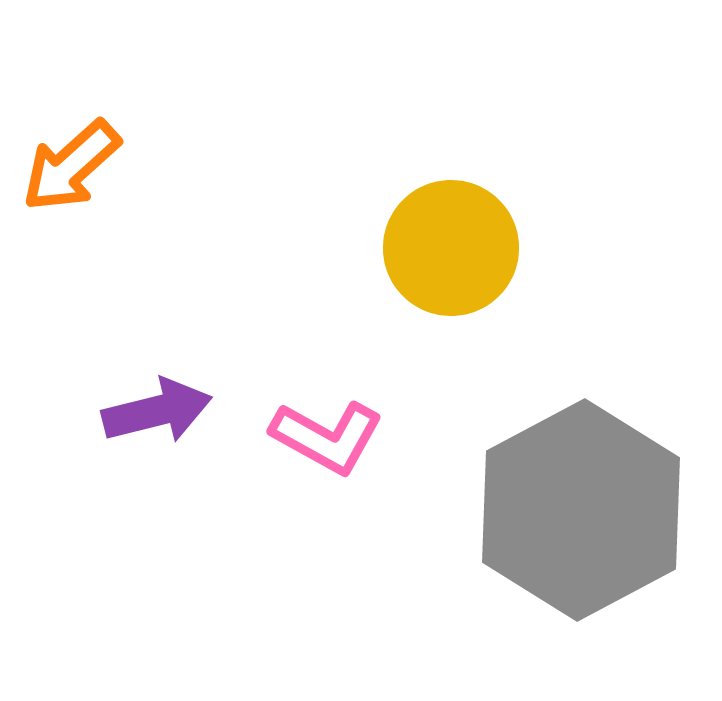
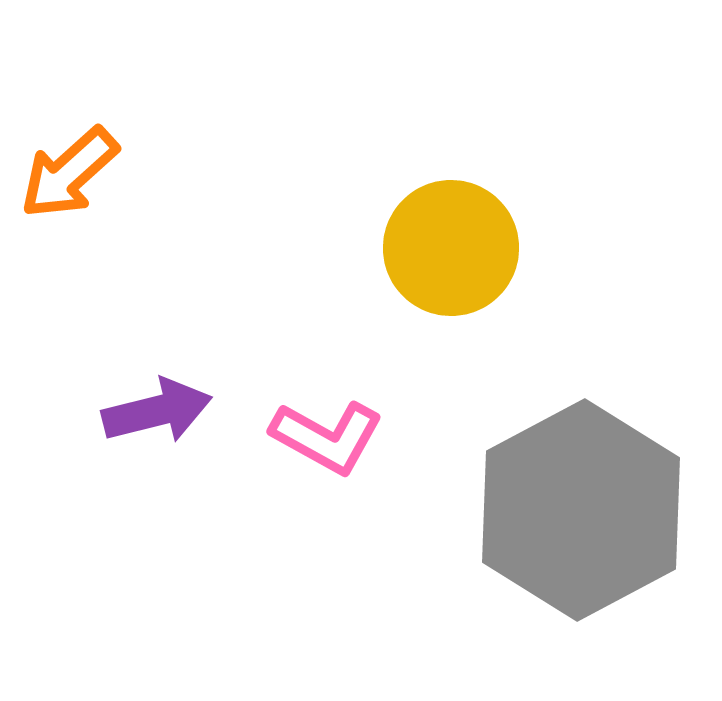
orange arrow: moved 2 px left, 7 px down
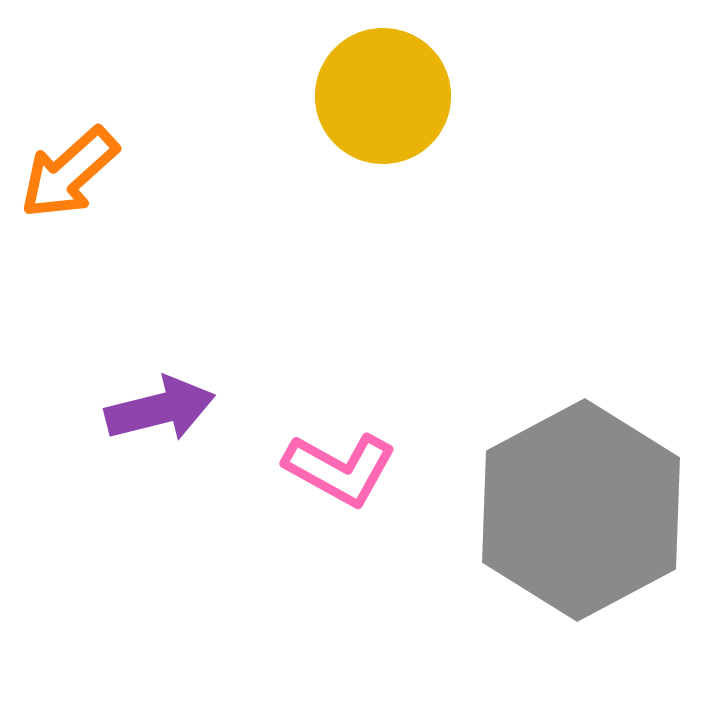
yellow circle: moved 68 px left, 152 px up
purple arrow: moved 3 px right, 2 px up
pink L-shape: moved 13 px right, 32 px down
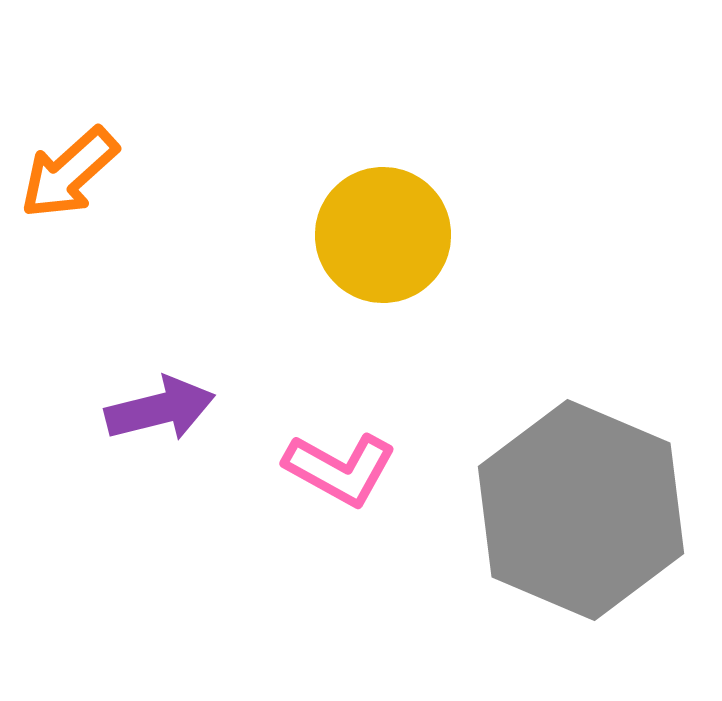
yellow circle: moved 139 px down
gray hexagon: rotated 9 degrees counterclockwise
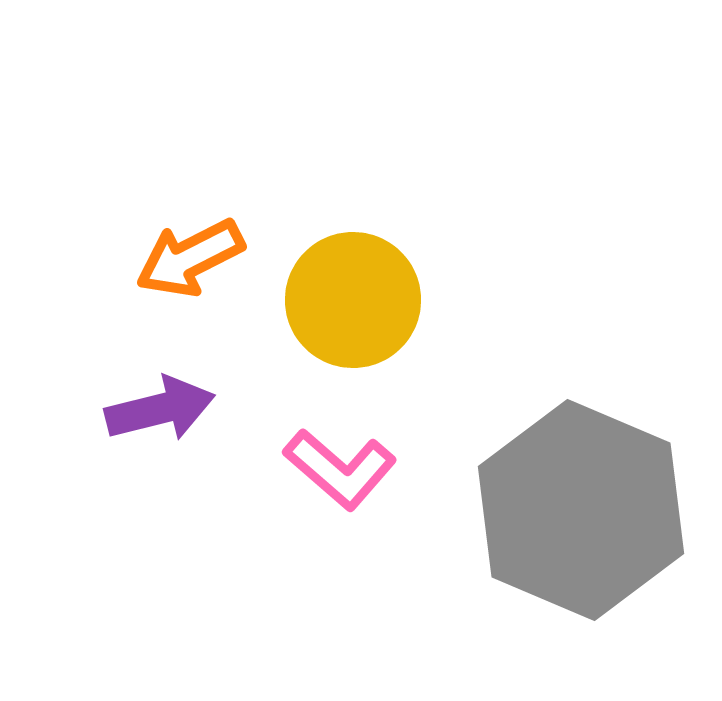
orange arrow: moved 121 px right, 85 px down; rotated 15 degrees clockwise
yellow circle: moved 30 px left, 65 px down
pink L-shape: rotated 12 degrees clockwise
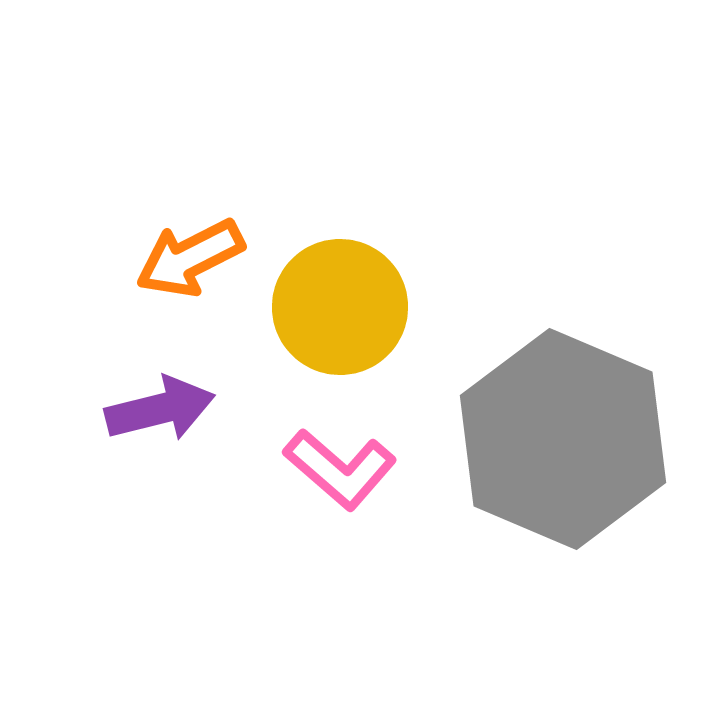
yellow circle: moved 13 px left, 7 px down
gray hexagon: moved 18 px left, 71 px up
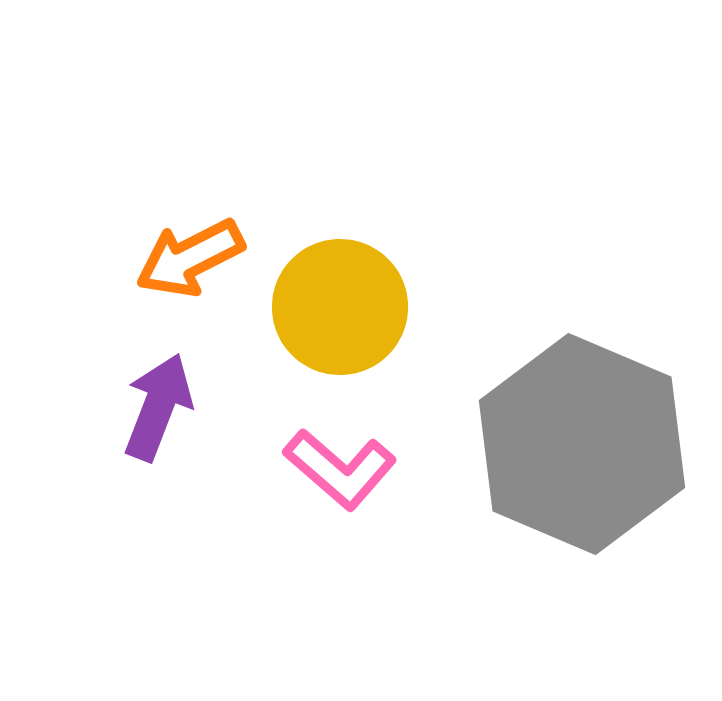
purple arrow: moved 2 px left, 2 px up; rotated 55 degrees counterclockwise
gray hexagon: moved 19 px right, 5 px down
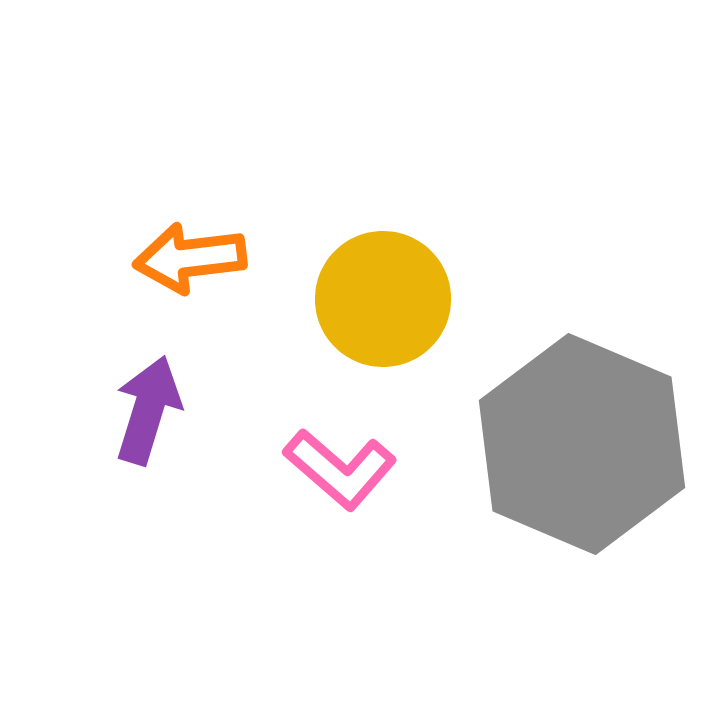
orange arrow: rotated 20 degrees clockwise
yellow circle: moved 43 px right, 8 px up
purple arrow: moved 10 px left, 3 px down; rotated 4 degrees counterclockwise
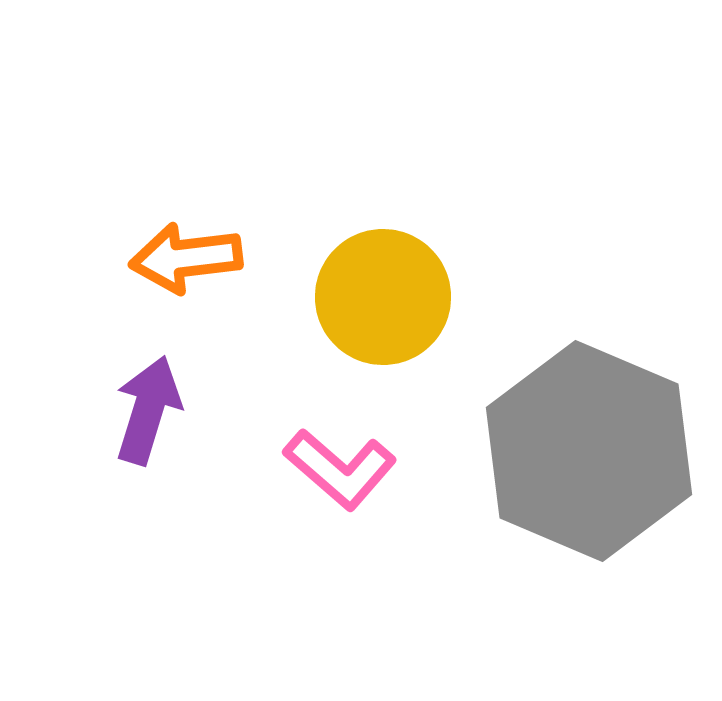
orange arrow: moved 4 px left
yellow circle: moved 2 px up
gray hexagon: moved 7 px right, 7 px down
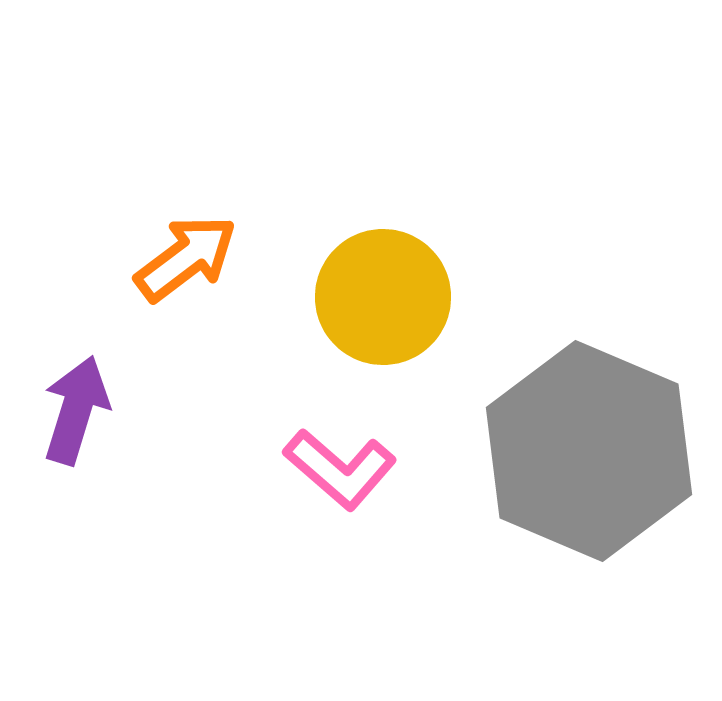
orange arrow: rotated 150 degrees clockwise
purple arrow: moved 72 px left
